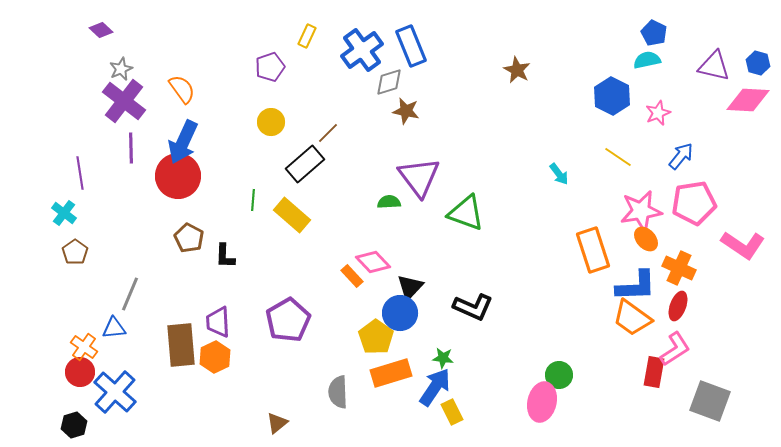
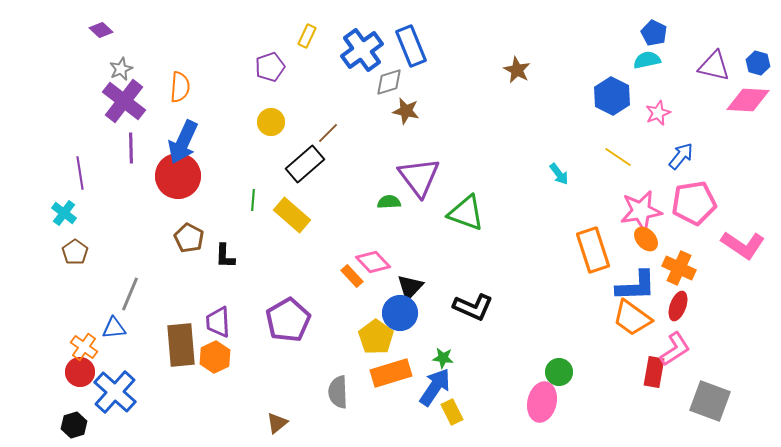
orange semicircle at (182, 89): moved 2 px left, 2 px up; rotated 40 degrees clockwise
green circle at (559, 375): moved 3 px up
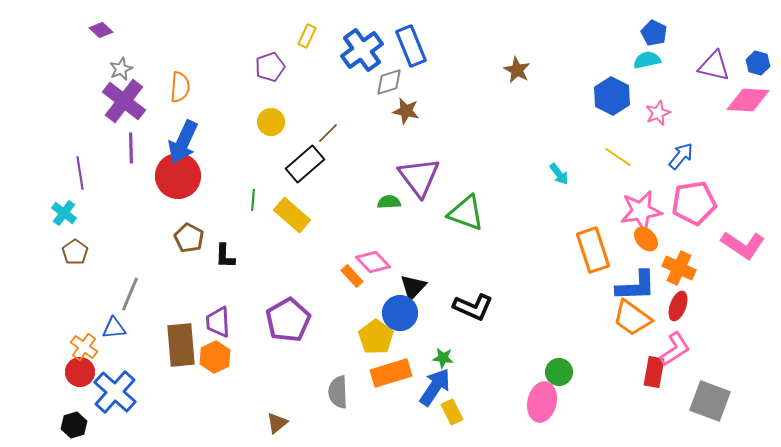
black triangle at (410, 287): moved 3 px right
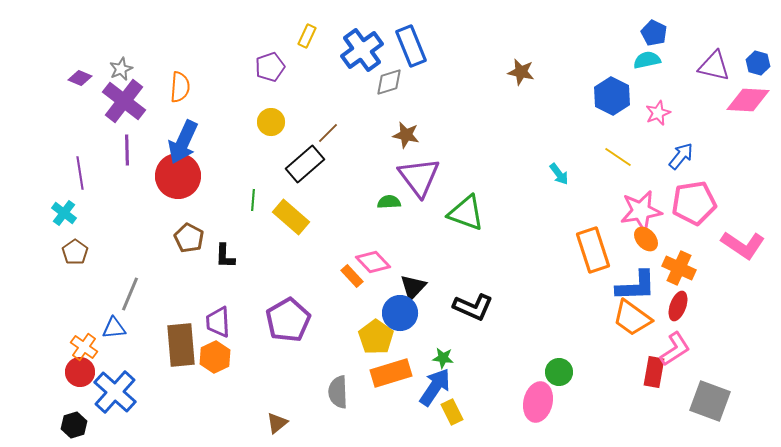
purple diamond at (101, 30): moved 21 px left, 48 px down; rotated 20 degrees counterclockwise
brown star at (517, 70): moved 4 px right, 2 px down; rotated 16 degrees counterclockwise
brown star at (406, 111): moved 24 px down
purple line at (131, 148): moved 4 px left, 2 px down
yellow rectangle at (292, 215): moved 1 px left, 2 px down
pink ellipse at (542, 402): moved 4 px left
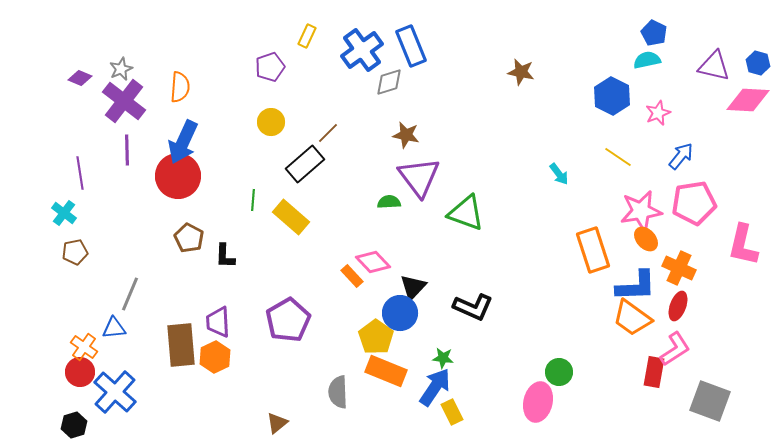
pink L-shape at (743, 245): rotated 69 degrees clockwise
brown pentagon at (75, 252): rotated 25 degrees clockwise
orange rectangle at (391, 373): moved 5 px left, 2 px up; rotated 39 degrees clockwise
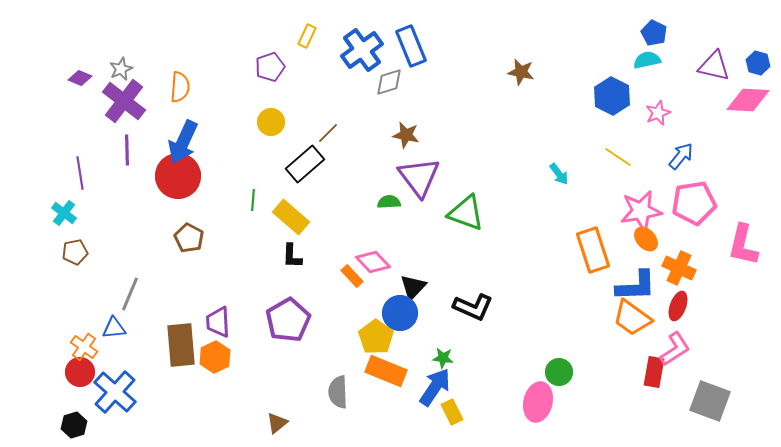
black L-shape at (225, 256): moved 67 px right
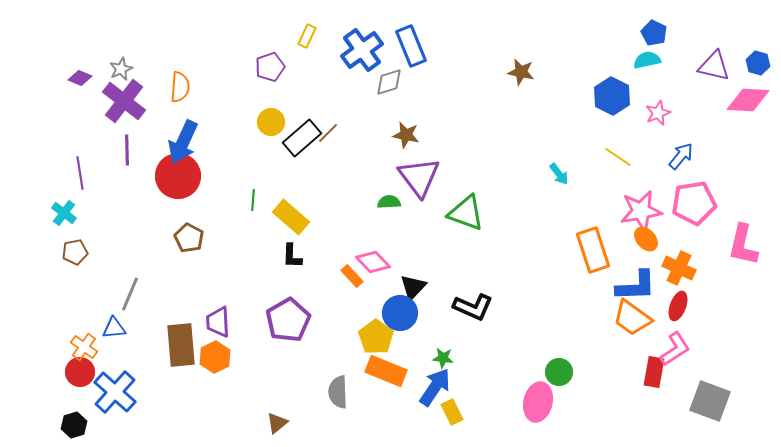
black rectangle at (305, 164): moved 3 px left, 26 px up
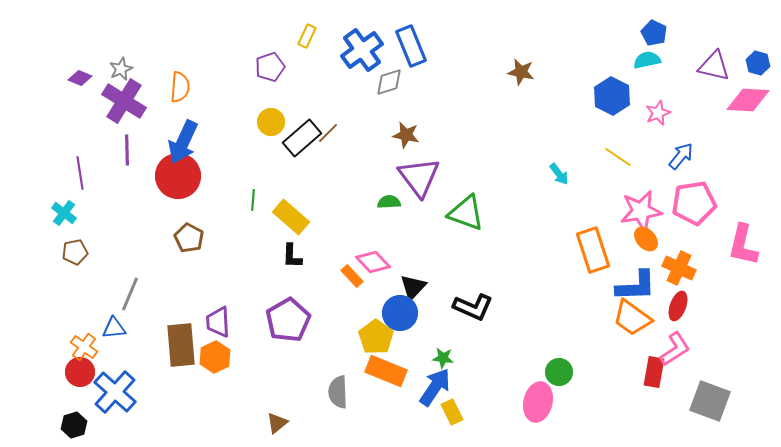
purple cross at (124, 101): rotated 6 degrees counterclockwise
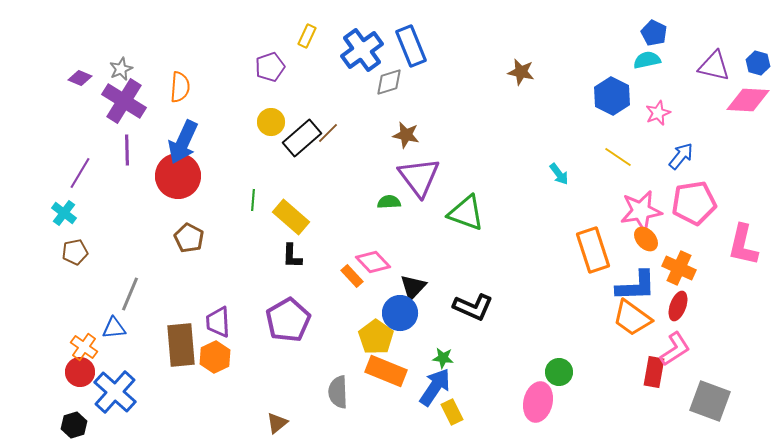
purple line at (80, 173): rotated 40 degrees clockwise
